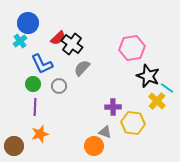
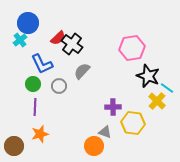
cyan cross: moved 1 px up
gray semicircle: moved 3 px down
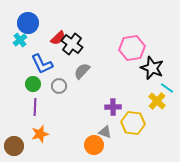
black star: moved 4 px right, 8 px up
orange circle: moved 1 px up
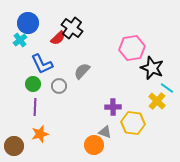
black cross: moved 16 px up
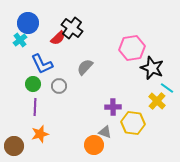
gray semicircle: moved 3 px right, 4 px up
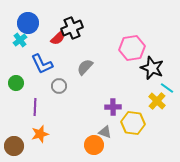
black cross: rotated 30 degrees clockwise
green circle: moved 17 px left, 1 px up
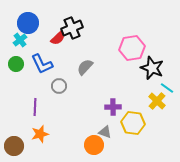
green circle: moved 19 px up
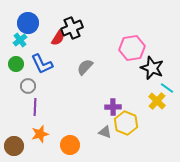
red semicircle: rotated 14 degrees counterclockwise
gray circle: moved 31 px left
yellow hexagon: moved 7 px left; rotated 15 degrees clockwise
orange circle: moved 24 px left
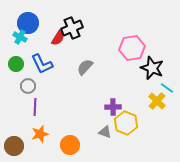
cyan cross: moved 3 px up; rotated 24 degrees counterclockwise
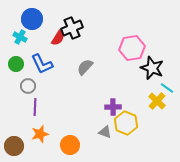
blue circle: moved 4 px right, 4 px up
